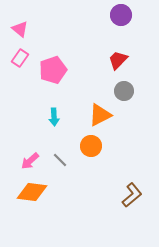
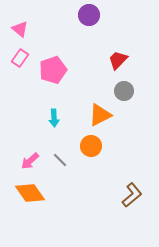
purple circle: moved 32 px left
cyan arrow: moved 1 px down
orange diamond: moved 2 px left, 1 px down; rotated 48 degrees clockwise
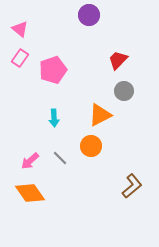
gray line: moved 2 px up
brown L-shape: moved 9 px up
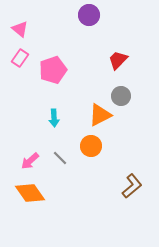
gray circle: moved 3 px left, 5 px down
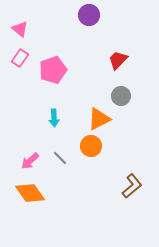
orange triangle: moved 1 px left, 4 px down
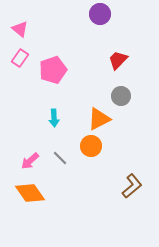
purple circle: moved 11 px right, 1 px up
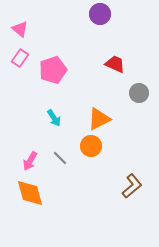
red trapezoid: moved 3 px left, 4 px down; rotated 70 degrees clockwise
gray circle: moved 18 px right, 3 px up
cyan arrow: rotated 30 degrees counterclockwise
pink arrow: rotated 18 degrees counterclockwise
orange diamond: rotated 20 degrees clockwise
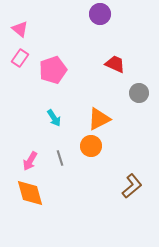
gray line: rotated 28 degrees clockwise
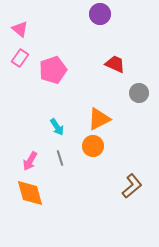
cyan arrow: moved 3 px right, 9 px down
orange circle: moved 2 px right
